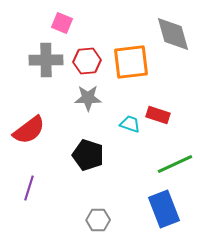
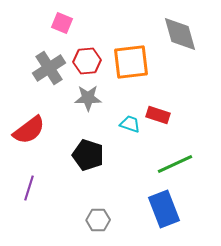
gray diamond: moved 7 px right
gray cross: moved 3 px right, 8 px down; rotated 32 degrees counterclockwise
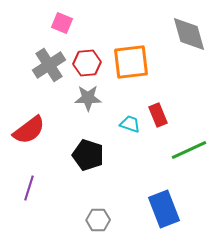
gray diamond: moved 9 px right
red hexagon: moved 2 px down
gray cross: moved 3 px up
red rectangle: rotated 50 degrees clockwise
green line: moved 14 px right, 14 px up
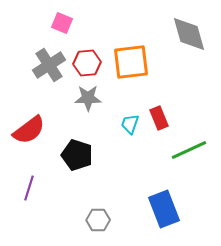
red rectangle: moved 1 px right, 3 px down
cyan trapezoid: rotated 90 degrees counterclockwise
black pentagon: moved 11 px left
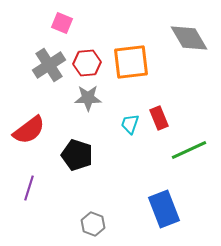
gray diamond: moved 4 px down; rotated 15 degrees counterclockwise
gray hexagon: moved 5 px left, 4 px down; rotated 20 degrees clockwise
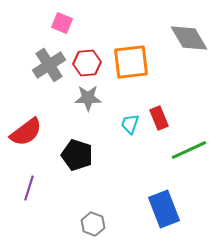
red semicircle: moved 3 px left, 2 px down
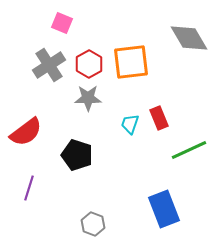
red hexagon: moved 2 px right, 1 px down; rotated 24 degrees counterclockwise
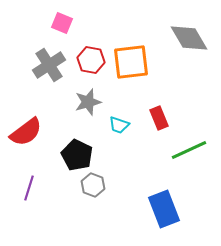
red hexagon: moved 2 px right, 4 px up; rotated 20 degrees counterclockwise
gray star: moved 4 px down; rotated 16 degrees counterclockwise
cyan trapezoid: moved 11 px left, 1 px down; rotated 90 degrees counterclockwise
black pentagon: rotated 8 degrees clockwise
gray hexagon: moved 39 px up
